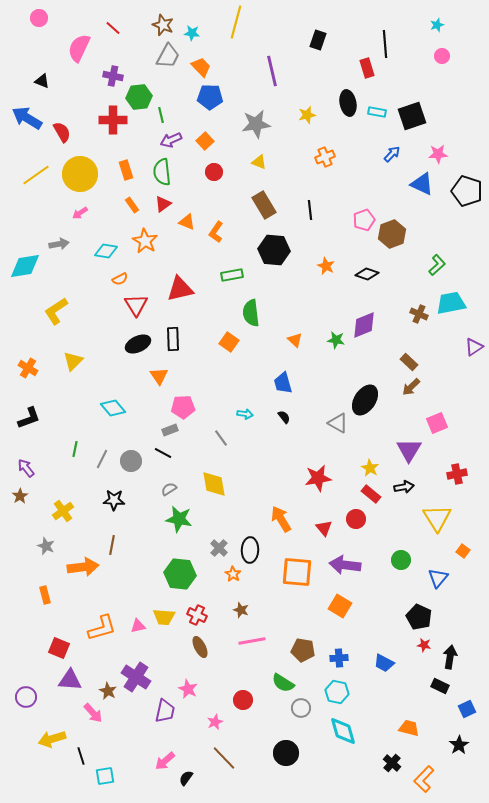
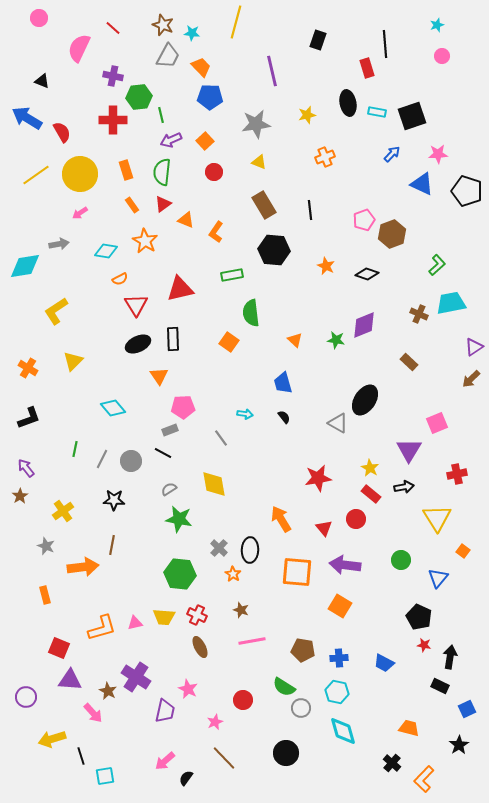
green semicircle at (162, 172): rotated 12 degrees clockwise
orange triangle at (187, 222): moved 1 px left, 2 px up
brown arrow at (411, 387): moved 60 px right, 8 px up
pink triangle at (138, 626): moved 3 px left, 3 px up
green semicircle at (283, 683): moved 1 px right, 4 px down
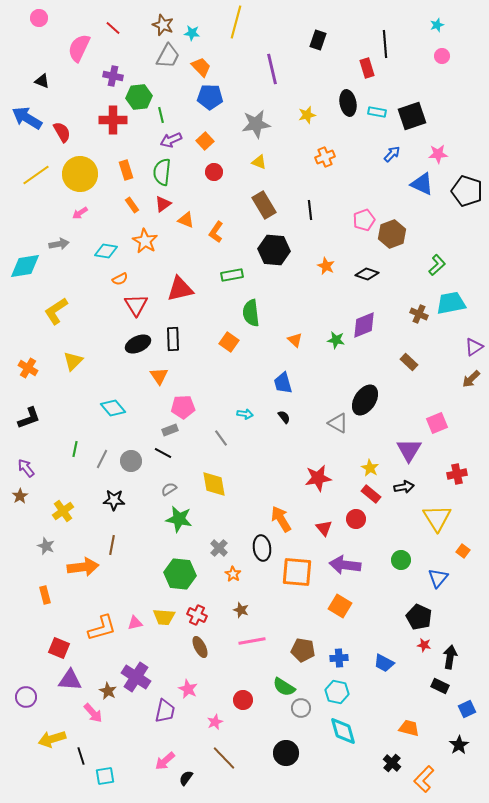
purple line at (272, 71): moved 2 px up
black ellipse at (250, 550): moved 12 px right, 2 px up; rotated 10 degrees counterclockwise
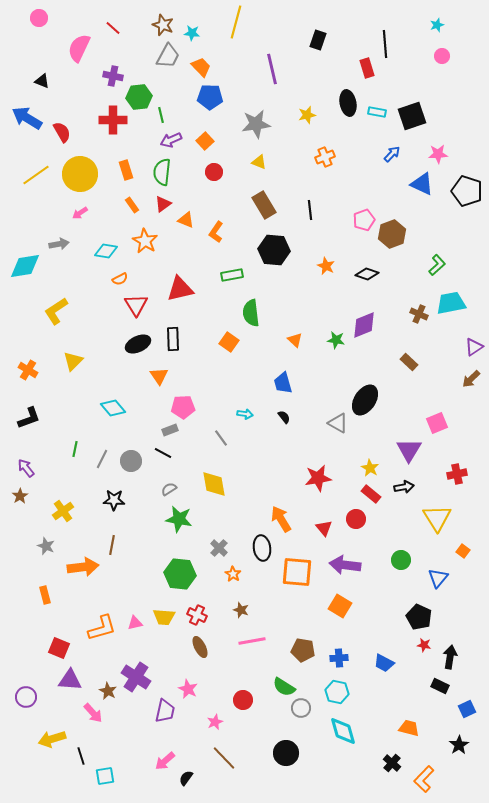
orange cross at (28, 368): moved 2 px down
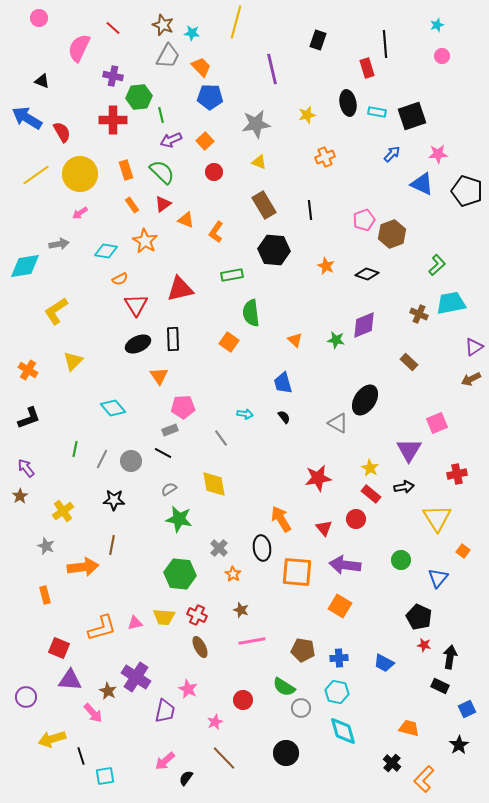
green semicircle at (162, 172): rotated 128 degrees clockwise
brown arrow at (471, 379): rotated 18 degrees clockwise
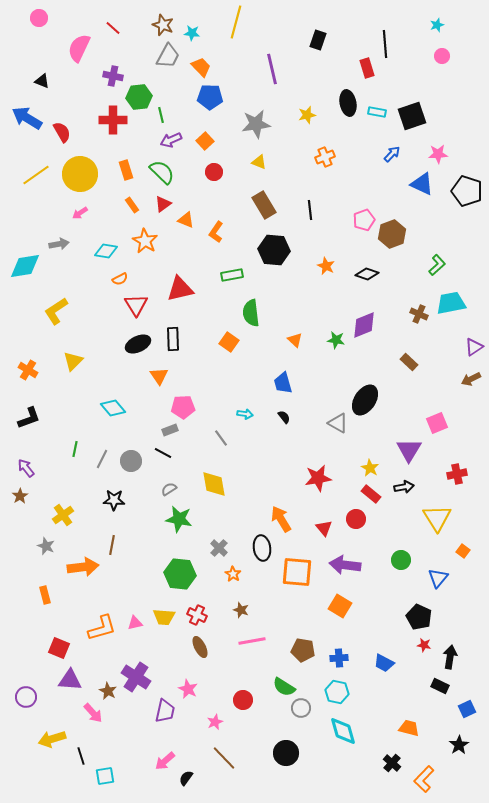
yellow cross at (63, 511): moved 4 px down
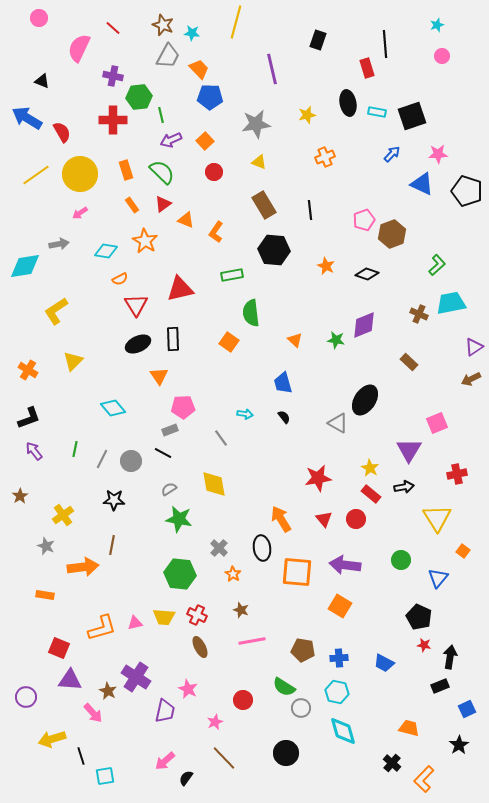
orange trapezoid at (201, 67): moved 2 px left, 2 px down
purple arrow at (26, 468): moved 8 px right, 17 px up
red triangle at (324, 528): moved 9 px up
orange rectangle at (45, 595): rotated 66 degrees counterclockwise
black rectangle at (440, 686): rotated 48 degrees counterclockwise
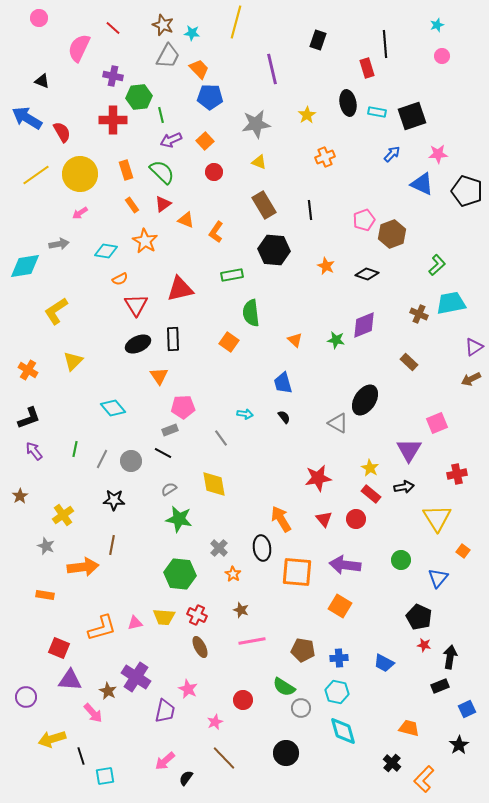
yellow star at (307, 115): rotated 18 degrees counterclockwise
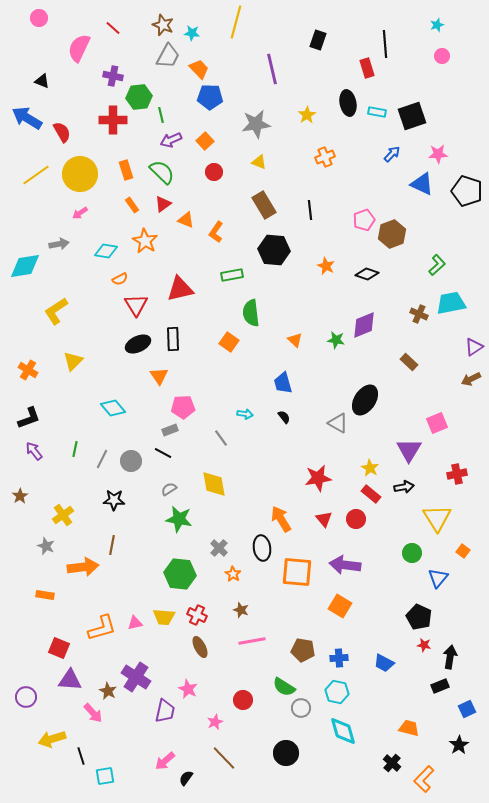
green circle at (401, 560): moved 11 px right, 7 px up
